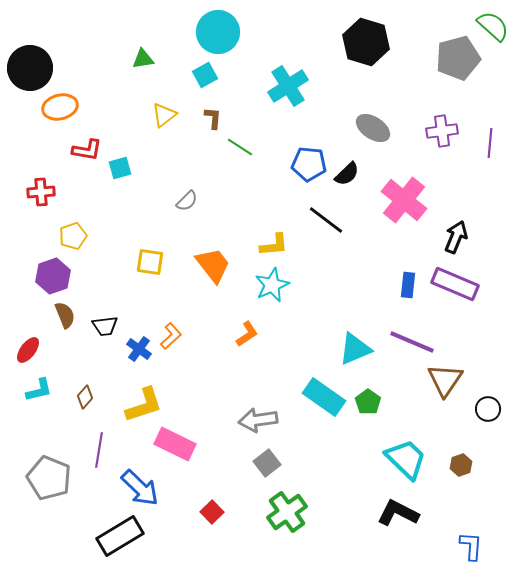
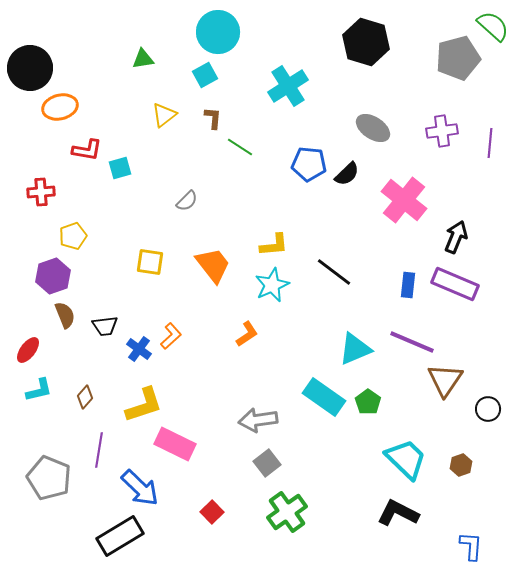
black line at (326, 220): moved 8 px right, 52 px down
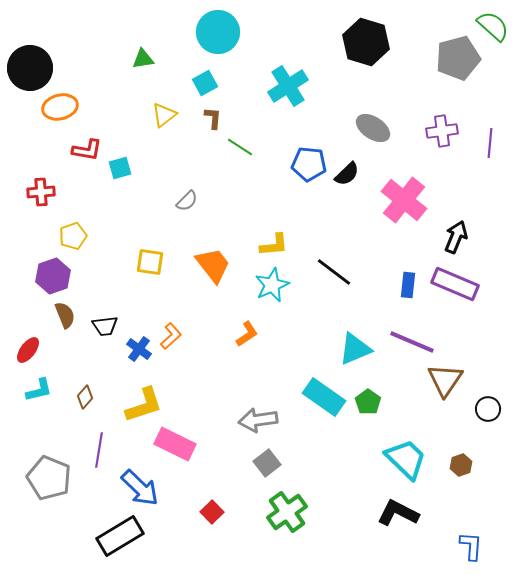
cyan square at (205, 75): moved 8 px down
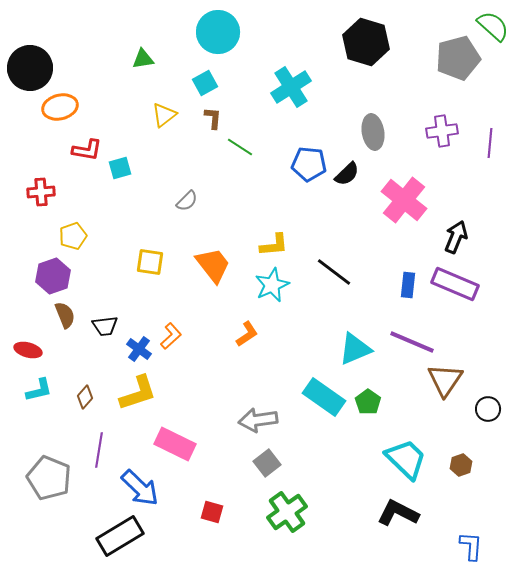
cyan cross at (288, 86): moved 3 px right, 1 px down
gray ellipse at (373, 128): moved 4 px down; rotated 48 degrees clockwise
red ellipse at (28, 350): rotated 68 degrees clockwise
yellow L-shape at (144, 405): moved 6 px left, 12 px up
red square at (212, 512): rotated 30 degrees counterclockwise
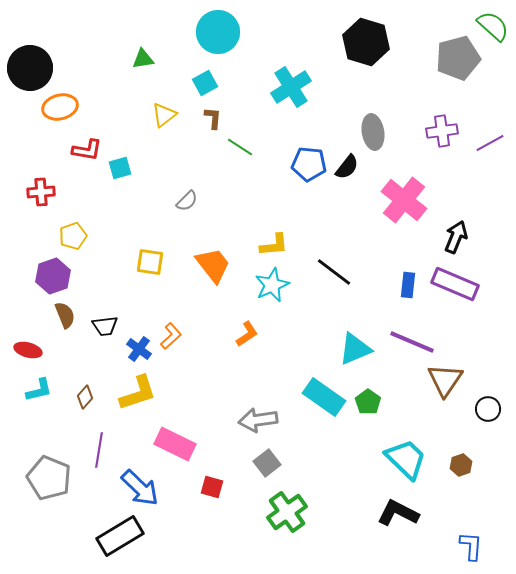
purple line at (490, 143): rotated 56 degrees clockwise
black semicircle at (347, 174): moved 7 px up; rotated 8 degrees counterclockwise
red square at (212, 512): moved 25 px up
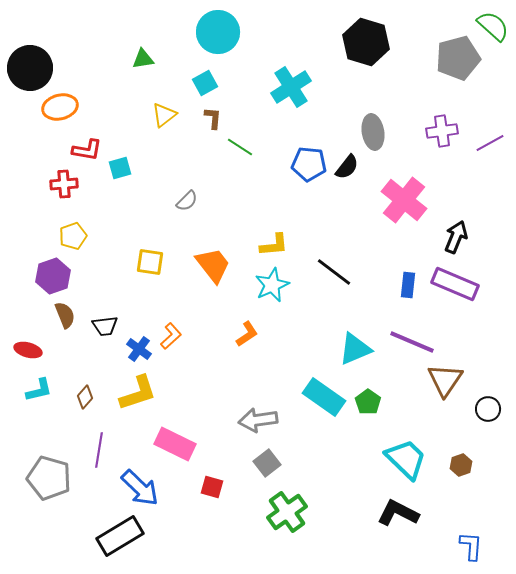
red cross at (41, 192): moved 23 px right, 8 px up
gray pentagon at (49, 478): rotated 6 degrees counterclockwise
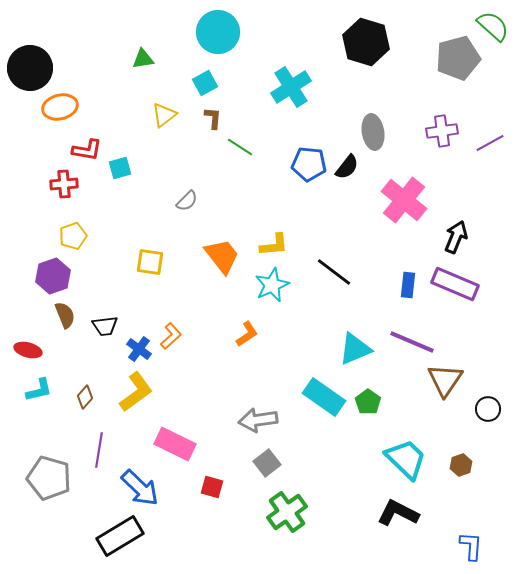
orange trapezoid at (213, 265): moved 9 px right, 9 px up
yellow L-shape at (138, 393): moved 2 px left, 1 px up; rotated 18 degrees counterclockwise
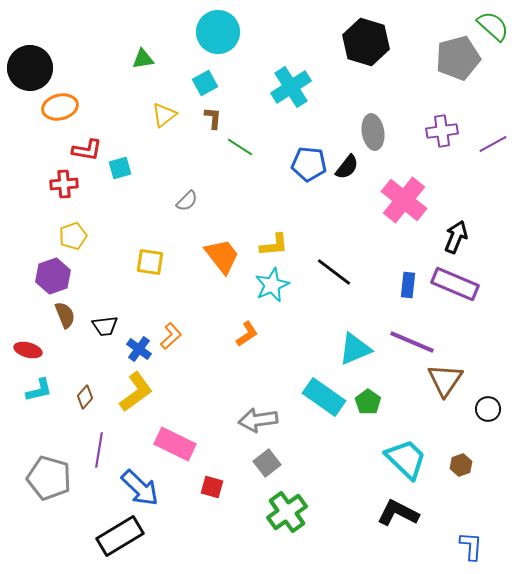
purple line at (490, 143): moved 3 px right, 1 px down
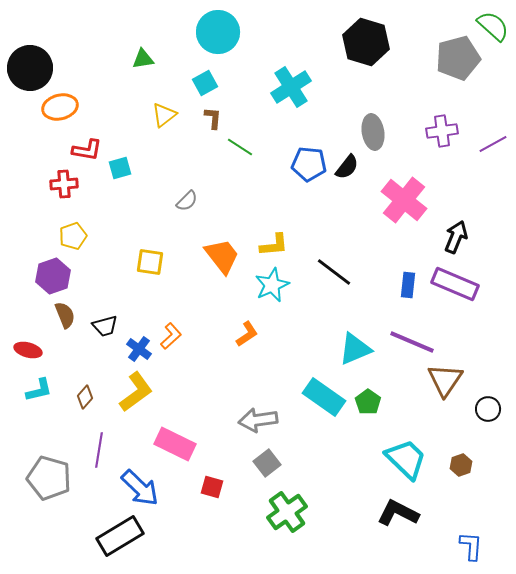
black trapezoid at (105, 326): rotated 8 degrees counterclockwise
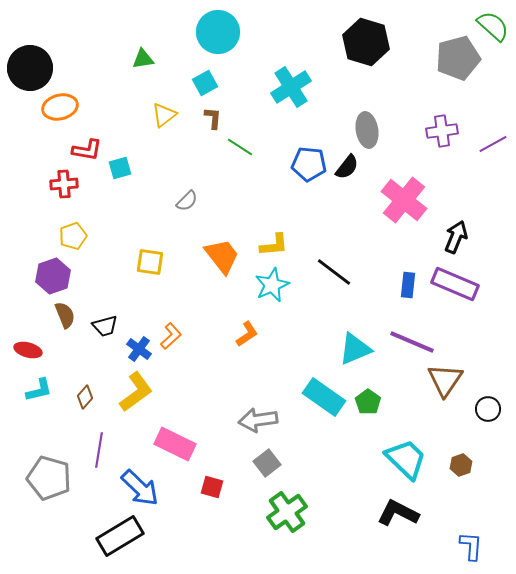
gray ellipse at (373, 132): moved 6 px left, 2 px up
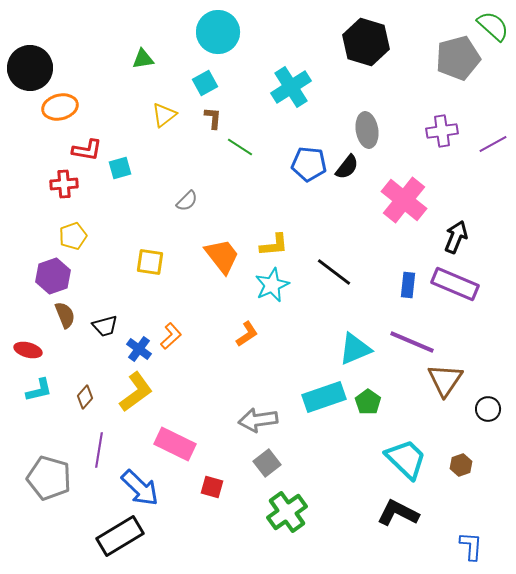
cyan rectangle at (324, 397): rotated 54 degrees counterclockwise
